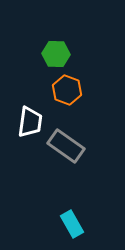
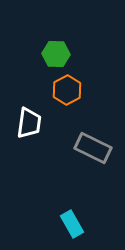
orange hexagon: rotated 12 degrees clockwise
white trapezoid: moved 1 px left, 1 px down
gray rectangle: moved 27 px right, 2 px down; rotated 9 degrees counterclockwise
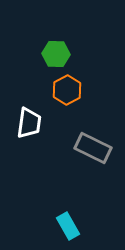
cyan rectangle: moved 4 px left, 2 px down
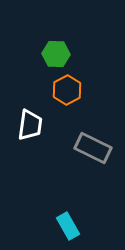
white trapezoid: moved 1 px right, 2 px down
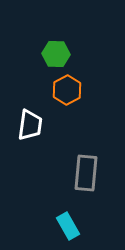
gray rectangle: moved 7 px left, 25 px down; rotated 69 degrees clockwise
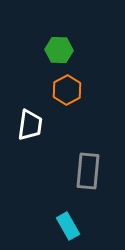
green hexagon: moved 3 px right, 4 px up
gray rectangle: moved 2 px right, 2 px up
